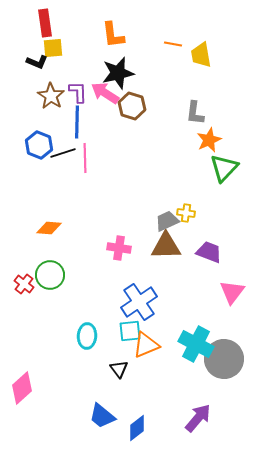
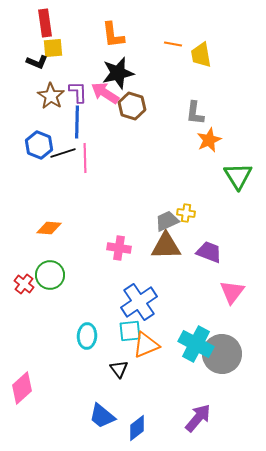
green triangle: moved 14 px right, 8 px down; rotated 16 degrees counterclockwise
gray circle: moved 2 px left, 5 px up
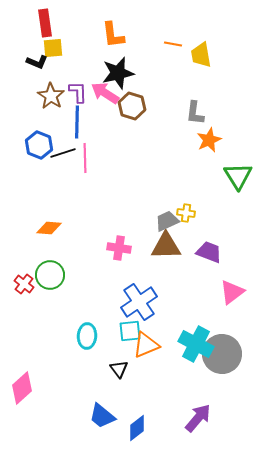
pink triangle: rotated 16 degrees clockwise
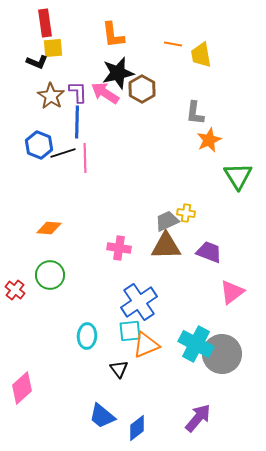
brown hexagon: moved 10 px right, 17 px up; rotated 12 degrees clockwise
red cross: moved 9 px left, 6 px down
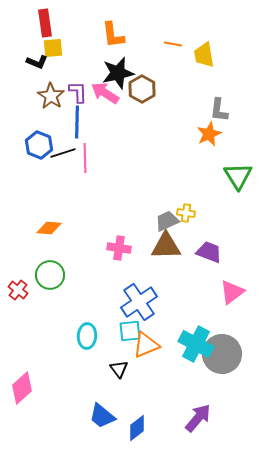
yellow trapezoid: moved 3 px right
gray L-shape: moved 24 px right, 3 px up
orange star: moved 6 px up
red cross: moved 3 px right
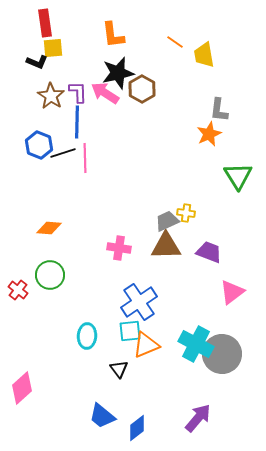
orange line: moved 2 px right, 2 px up; rotated 24 degrees clockwise
